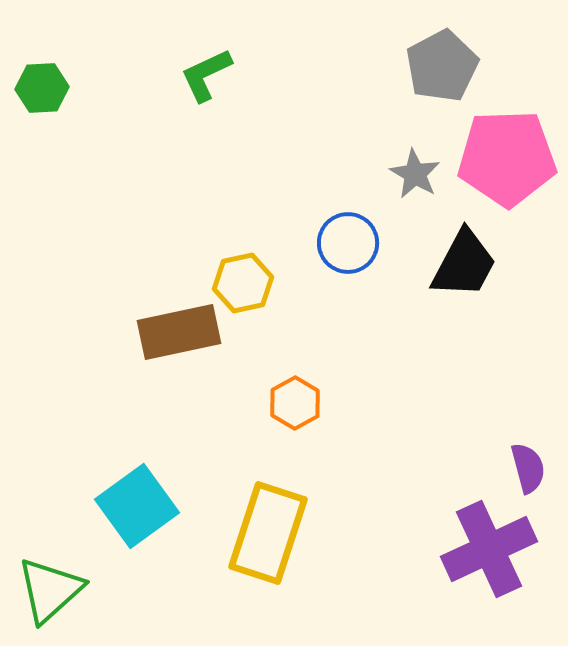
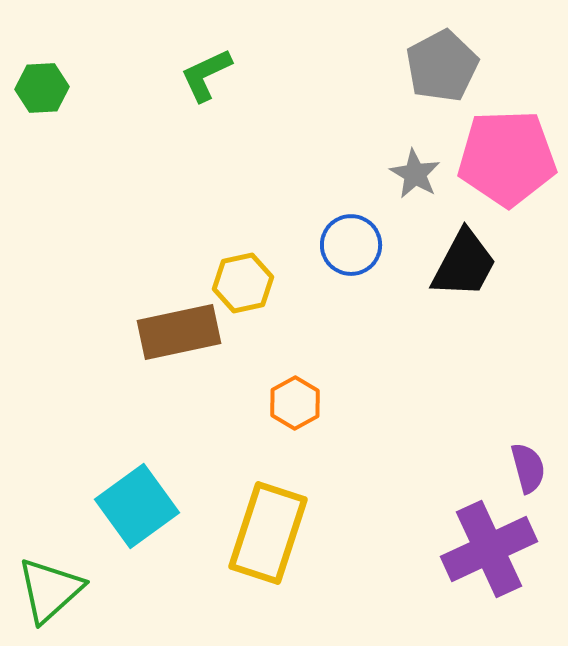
blue circle: moved 3 px right, 2 px down
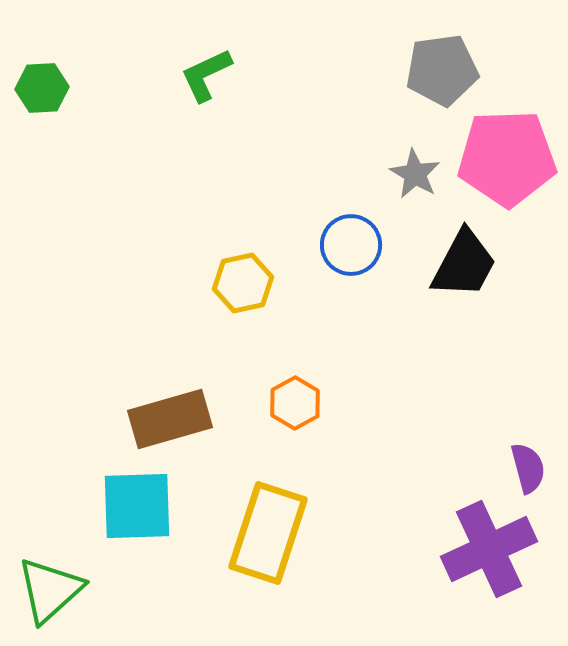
gray pentagon: moved 4 px down; rotated 20 degrees clockwise
brown rectangle: moved 9 px left, 87 px down; rotated 4 degrees counterclockwise
cyan square: rotated 34 degrees clockwise
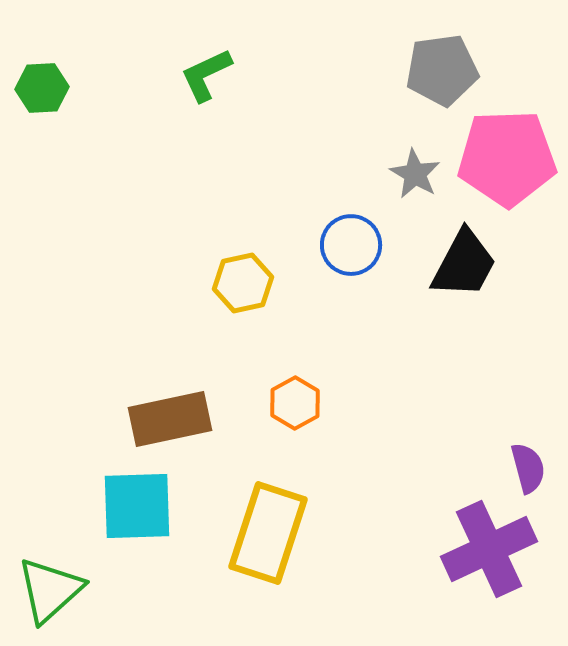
brown rectangle: rotated 4 degrees clockwise
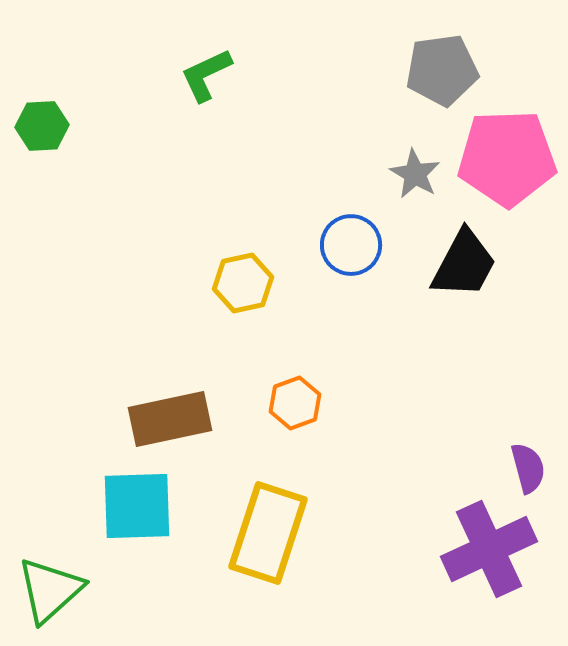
green hexagon: moved 38 px down
orange hexagon: rotated 9 degrees clockwise
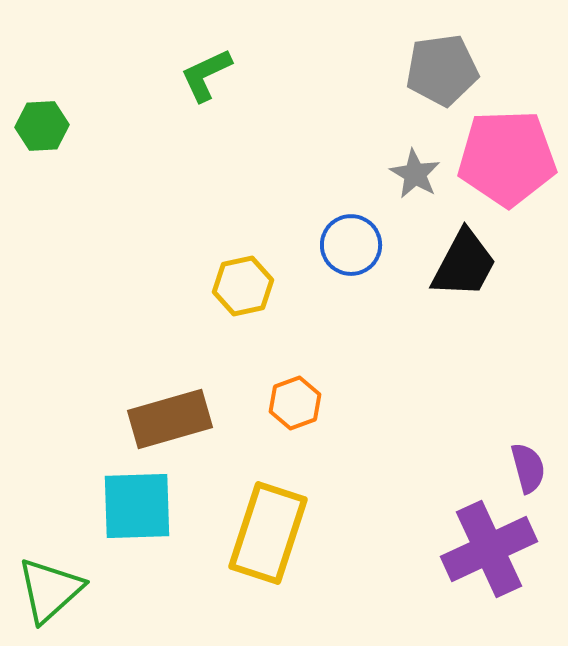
yellow hexagon: moved 3 px down
brown rectangle: rotated 4 degrees counterclockwise
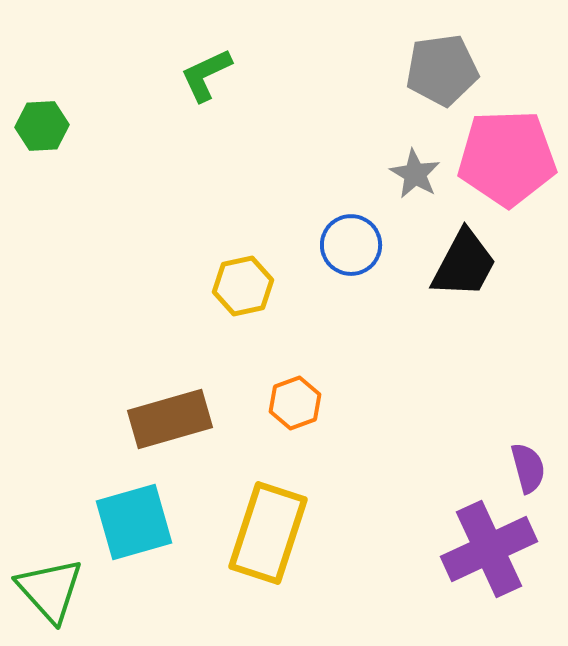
cyan square: moved 3 px left, 16 px down; rotated 14 degrees counterclockwise
green triangle: rotated 30 degrees counterclockwise
